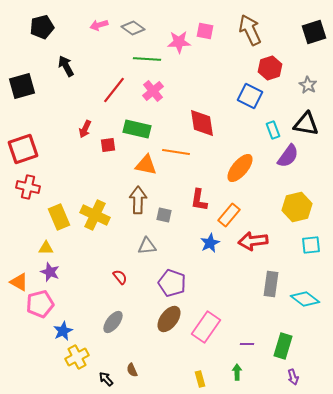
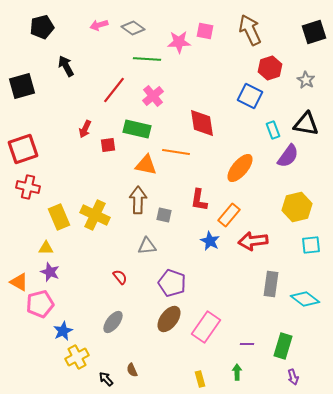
gray star at (308, 85): moved 2 px left, 5 px up
pink cross at (153, 91): moved 5 px down
blue star at (210, 243): moved 2 px up; rotated 18 degrees counterclockwise
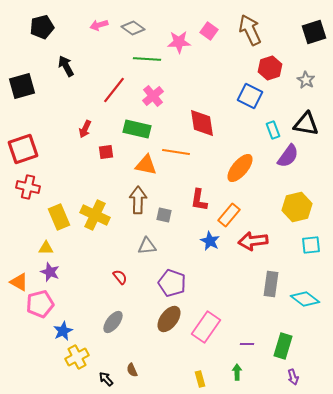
pink square at (205, 31): moved 4 px right; rotated 24 degrees clockwise
red square at (108, 145): moved 2 px left, 7 px down
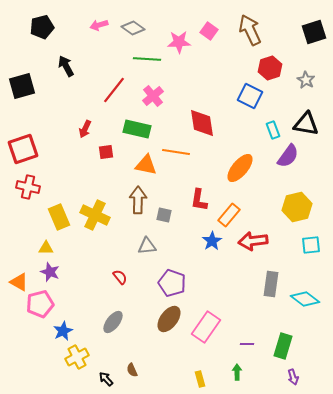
blue star at (210, 241): moved 2 px right; rotated 12 degrees clockwise
